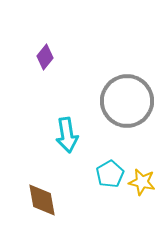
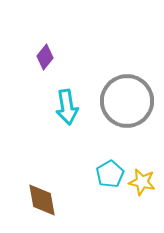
cyan arrow: moved 28 px up
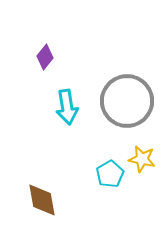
yellow star: moved 23 px up
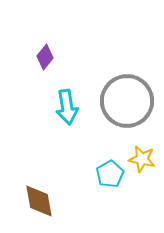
brown diamond: moved 3 px left, 1 px down
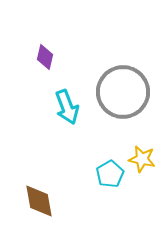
purple diamond: rotated 25 degrees counterclockwise
gray circle: moved 4 px left, 9 px up
cyan arrow: rotated 12 degrees counterclockwise
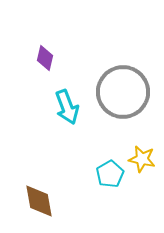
purple diamond: moved 1 px down
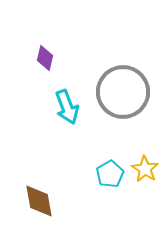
yellow star: moved 3 px right, 10 px down; rotated 20 degrees clockwise
